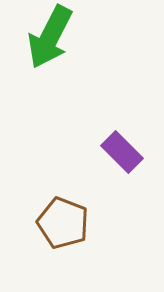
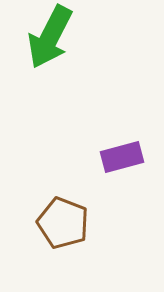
purple rectangle: moved 5 px down; rotated 60 degrees counterclockwise
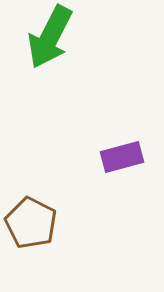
brown pentagon: moved 32 px left; rotated 6 degrees clockwise
